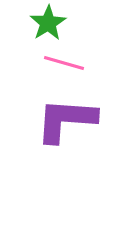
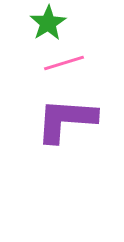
pink line: rotated 33 degrees counterclockwise
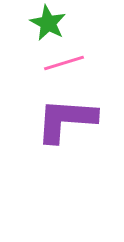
green star: rotated 12 degrees counterclockwise
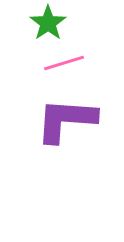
green star: rotated 9 degrees clockwise
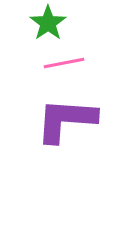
pink line: rotated 6 degrees clockwise
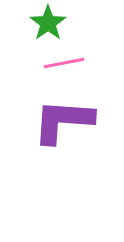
purple L-shape: moved 3 px left, 1 px down
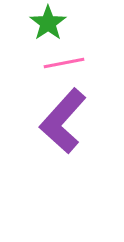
purple L-shape: rotated 52 degrees counterclockwise
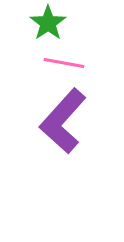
pink line: rotated 21 degrees clockwise
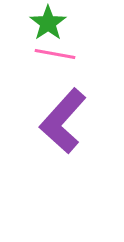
pink line: moved 9 px left, 9 px up
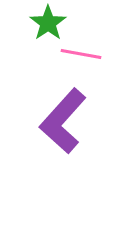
pink line: moved 26 px right
